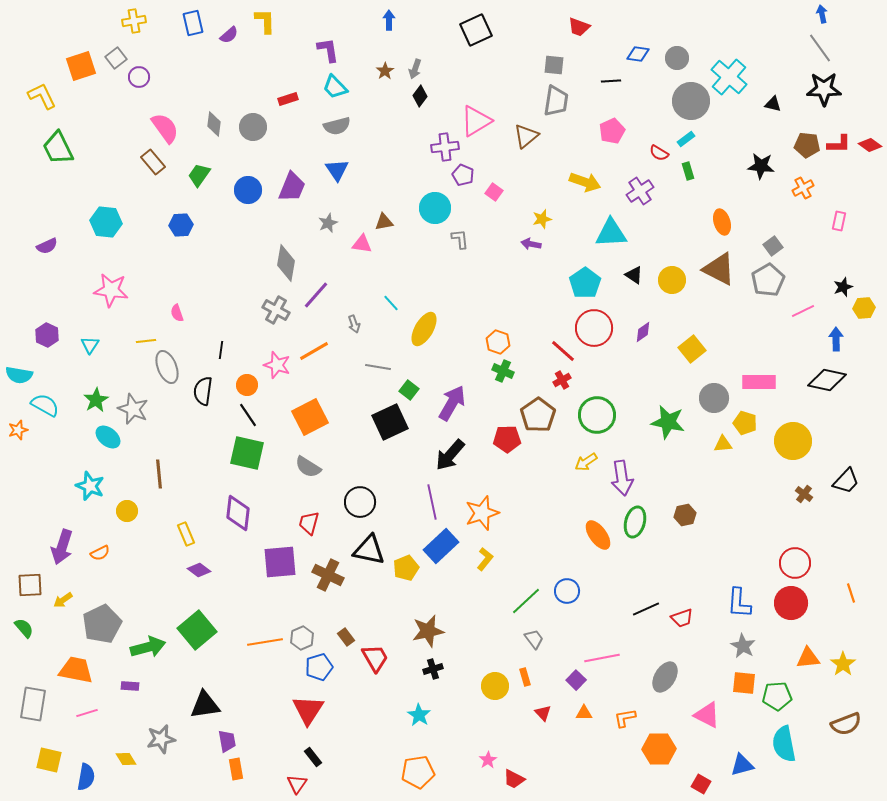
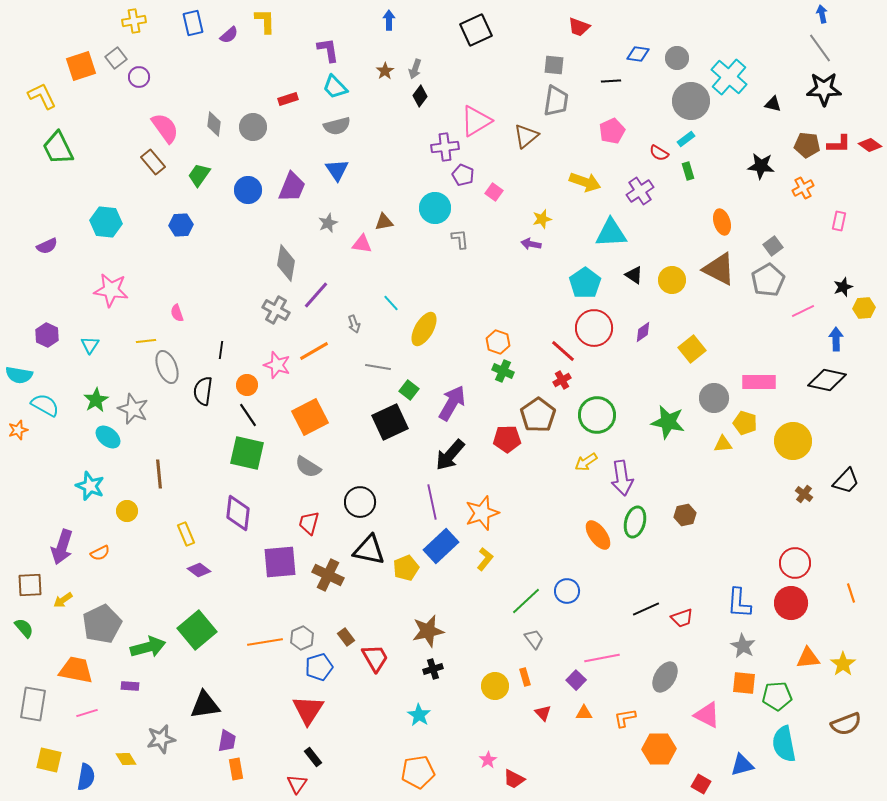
purple trapezoid at (227, 741): rotated 20 degrees clockwise
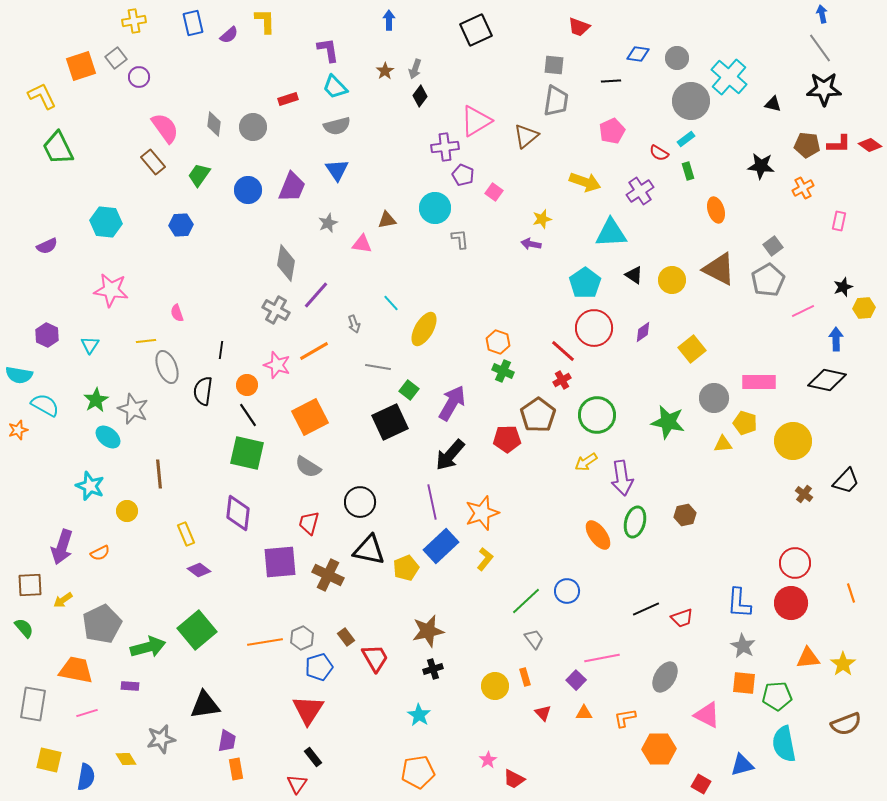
brown triangle at (384, 222): moved 3 px right, 2 px up
orange ellipse at (722, 222): moved 6 px left, 12 px up
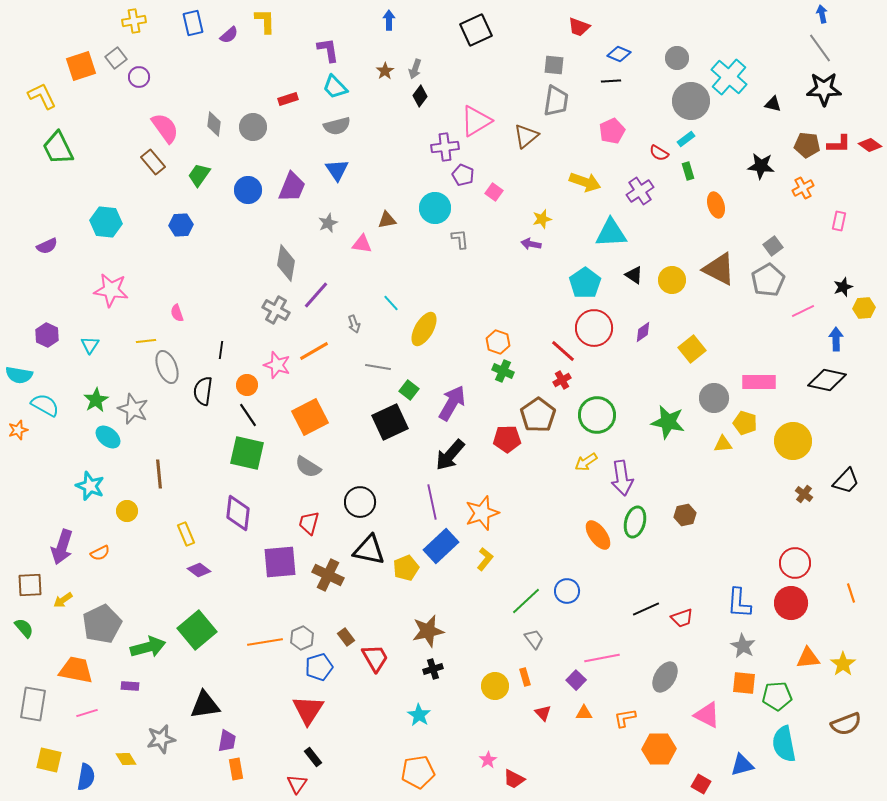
blue diamond at (638, 54): moved 19 px left; rotated 15 degrees clockwise
orange ellipse at (716, 210): moved 5 px up
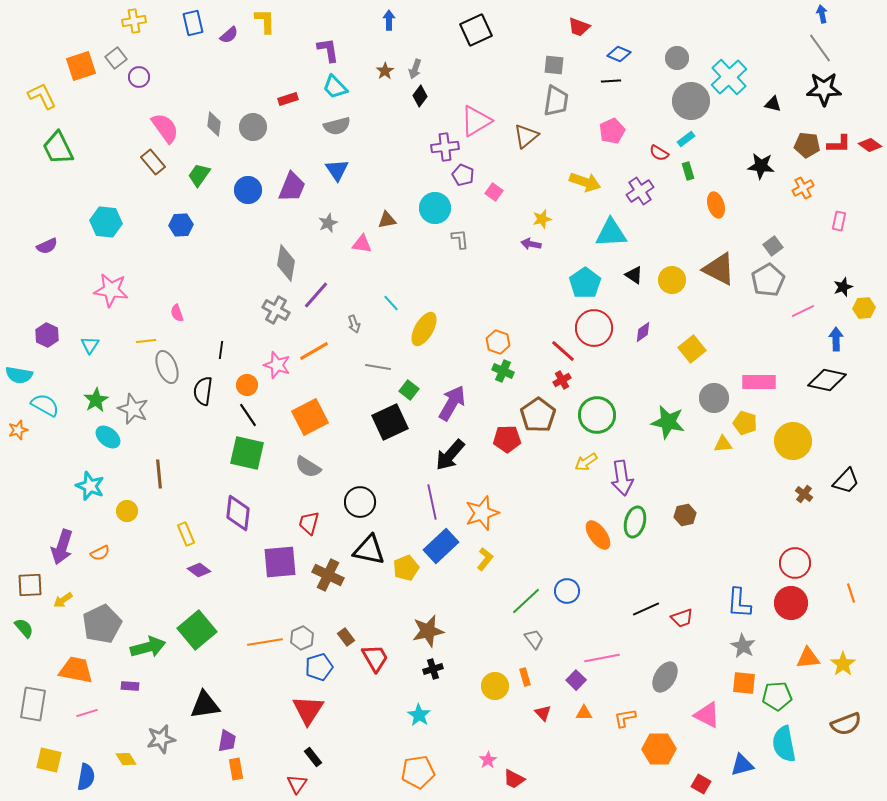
cyan cross at (729, 77): rotated 6 degrees clockwise
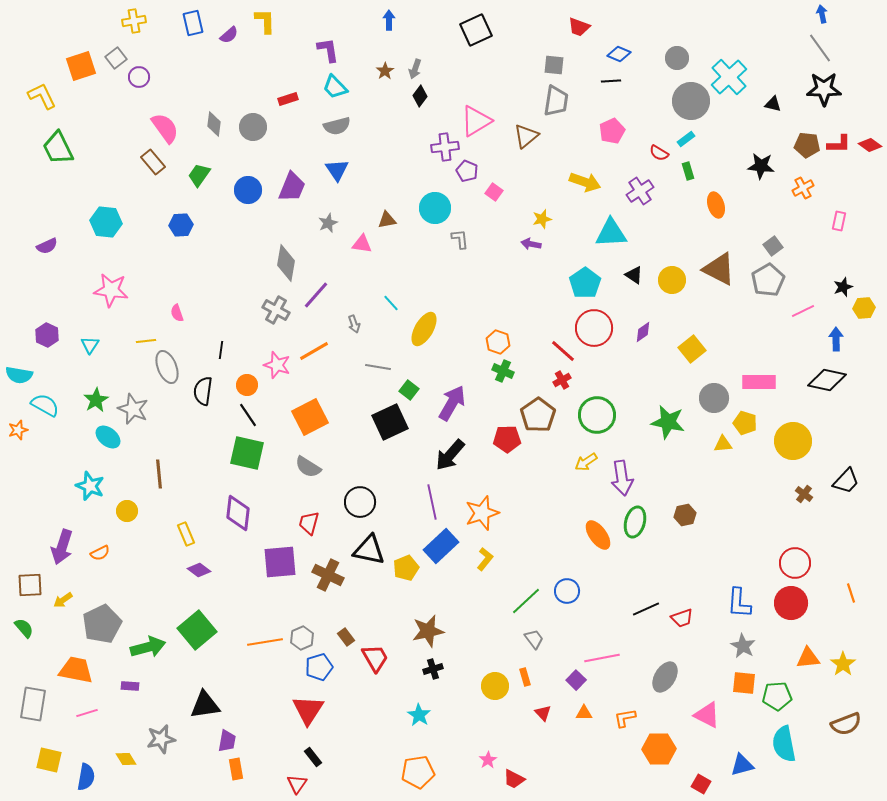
purple pentagon at (463, 175): moved 4 px right, 4 px up
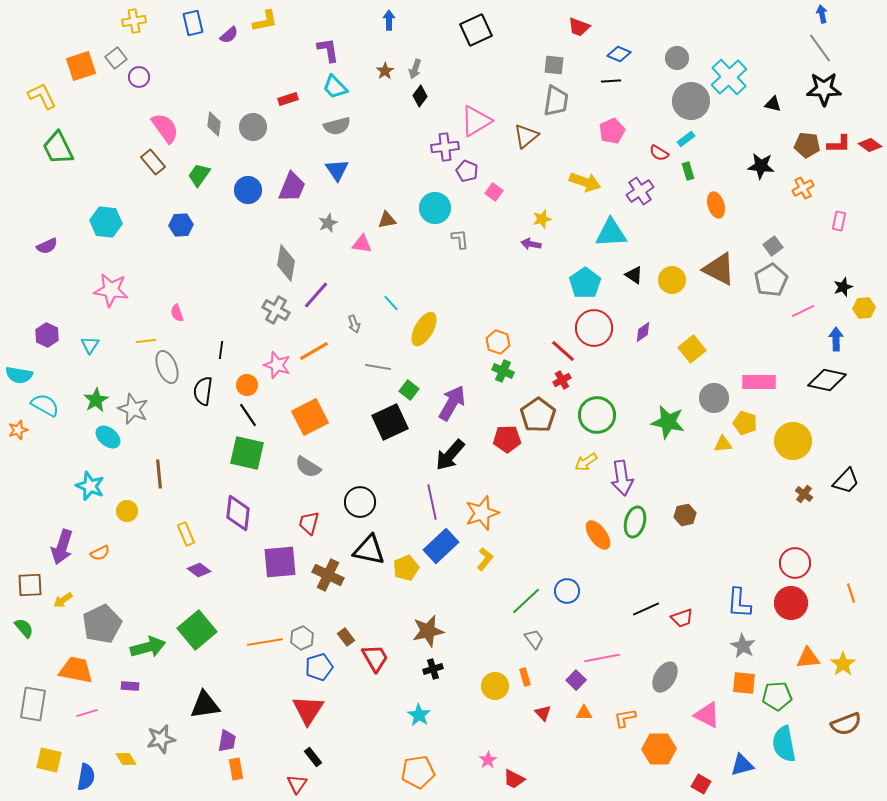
yellow L-shape at (265, 21): rotated 80 degrees clockwise
gray pentagon at (768, 280): moved 3 px right
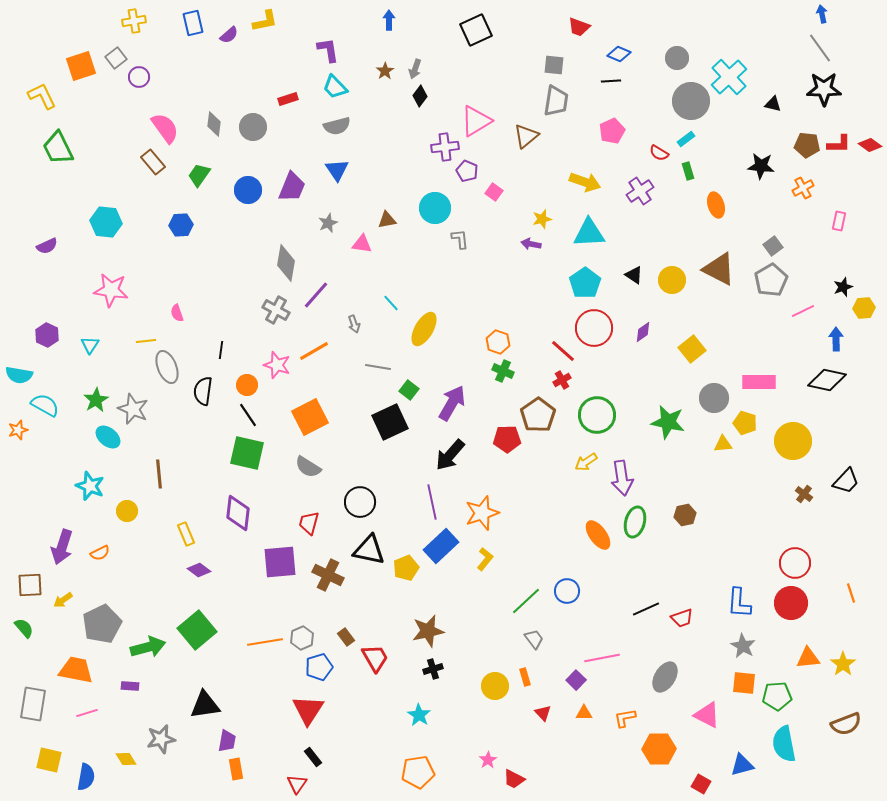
cyan triangle at (611, 233): moved 22 px left
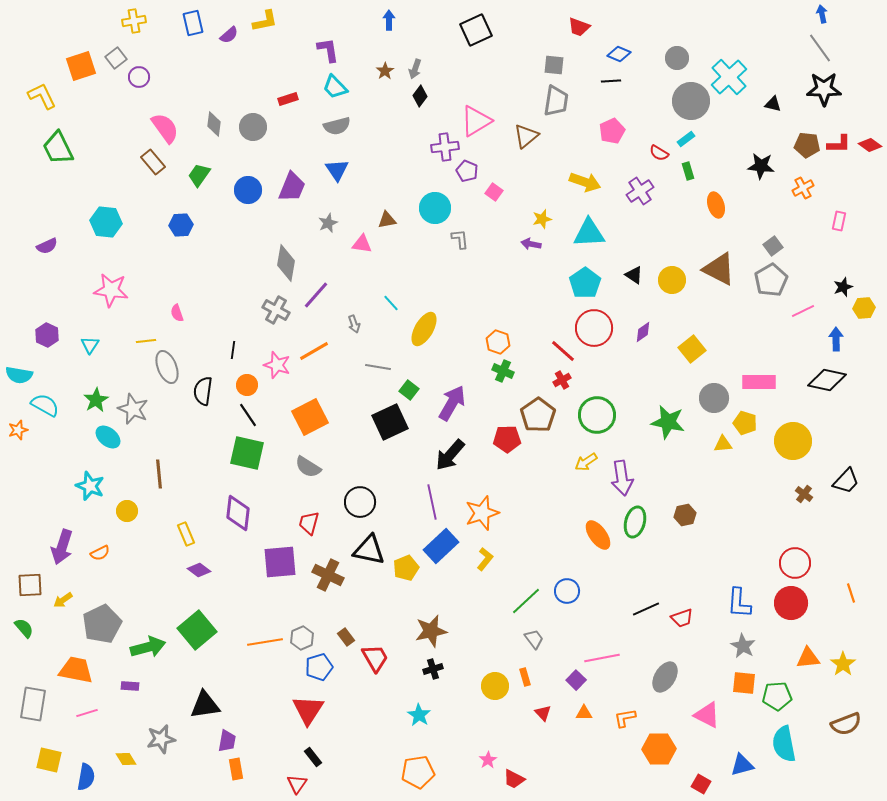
black line at (221, 350): moved 12 px right
brown star at (428, 631): moved 3 px right
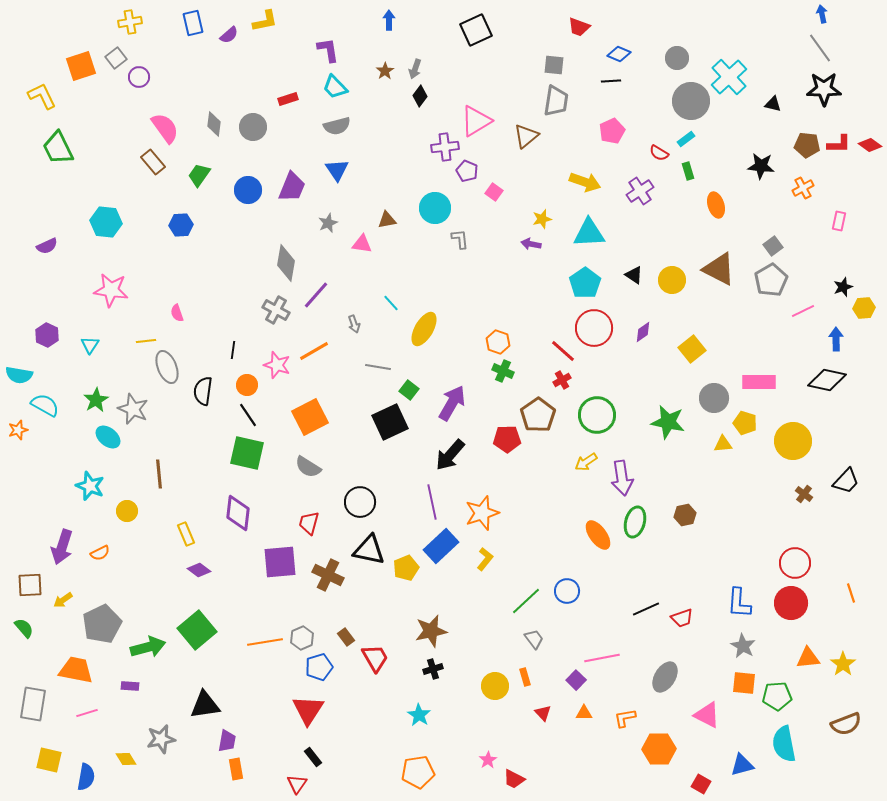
yellow cross at (134, 21): moved 4 px left, 1 px down
